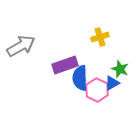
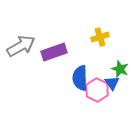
purple rectangle: moved 11 px left, 13 px up
blue triangle: rotated 35 degrees counterclockwise
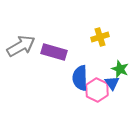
purple rectangle: rotated 35 degrees clockwise
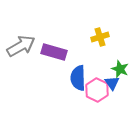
blue semicircle: moved 2 px left
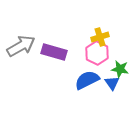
green star: rotated 12 degrees counterclockwise
blue semicircle: moved 9 px right, 2 px down; rotated 65 degrees clockwise
pink hexagon: moved 37 px up
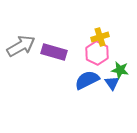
green star: moved 1 px down
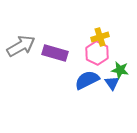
purple rectangle: moved 1 px right, 1 px down
